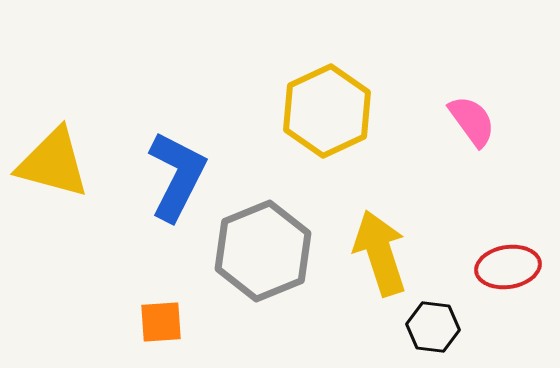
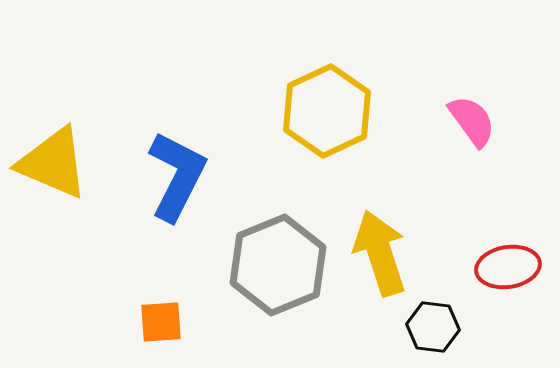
yellow triangle: rotated 8 degrees clockwise
gray hexagon: moved 15 px right, 14 px down
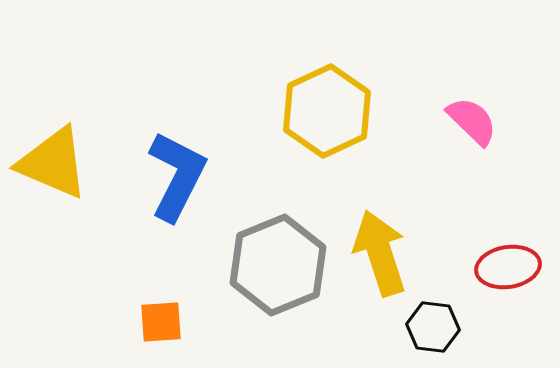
pink semicircle: rotated 10 degrees counterclockwise
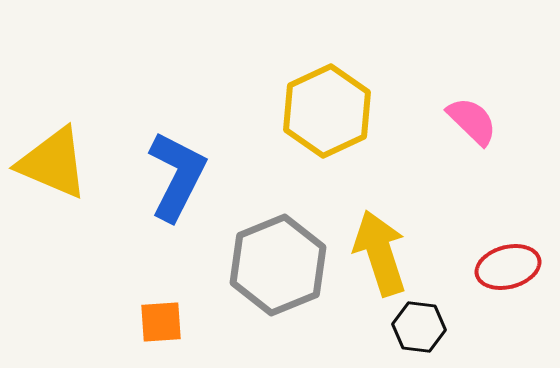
red ellipse: rotated 6 degrees counterclockwise
black hexagon: moved 14 px left
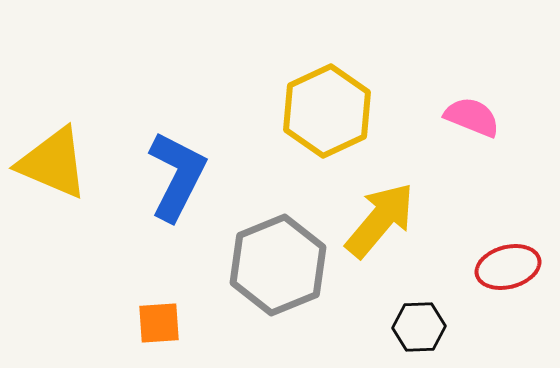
pink semicircle: moved 4 px up; rotated 22 degrees counterclockwise
yellow arrow: moved 33 px up; rotated 58 degrees clockwise
orange square: moved 2 px left, 1 px down
black hexagon: rotated 9 degrees counterclockwise
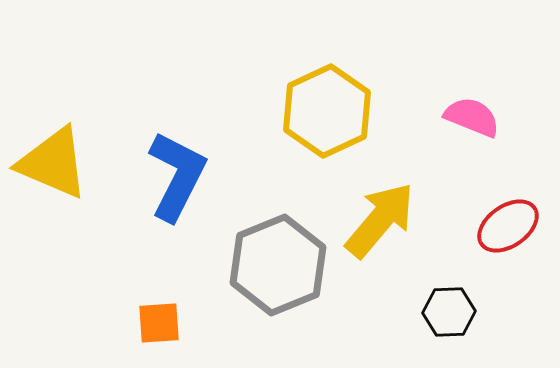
red ellipse: moved 41 px up; rotated 20 degrees counterclockwise
black hexagon: moved 30 px right, 15 px up
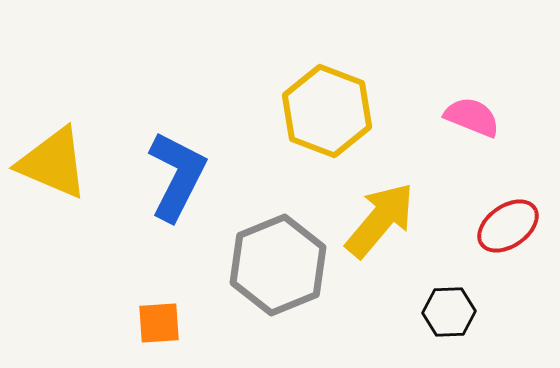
yellow hexagon: rotated 14 degrees counterclockwise
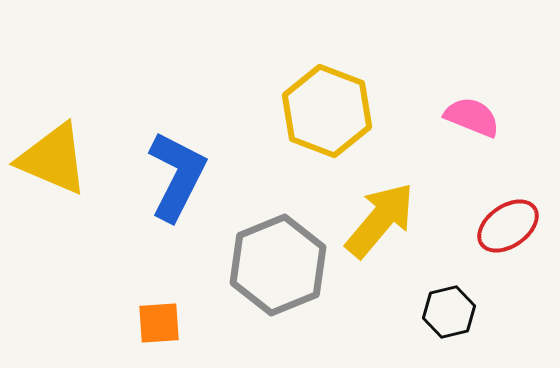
yellow triangle: moved 4 px up
black hexagon: rotated 12 degrees counterclockwise
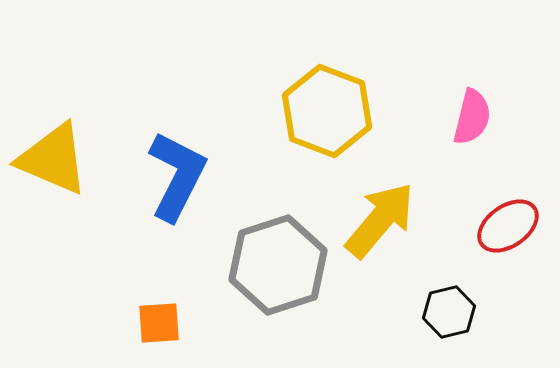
pink semicircle: rotated 82 degrees clockwise
gray hexagon: rotated 4 degrees clockwise
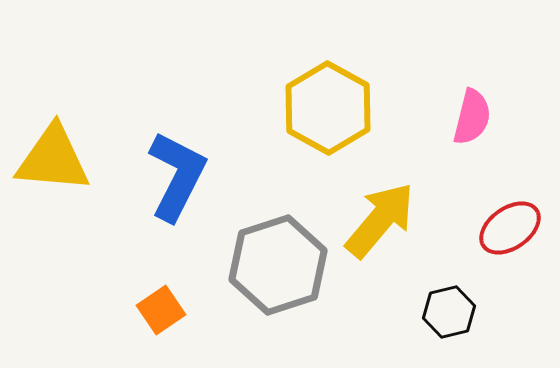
yellow hexagon: moved 1 px right, 3 px up; rotated 8 degrees clockwise
yellow triangle: rotated 18 degrees counterclockwise
red ellipse: moved 2 px right, 2 px down
orange square: moved 2 px right, 13 px up; rotated 30 degrees counterclockwise
